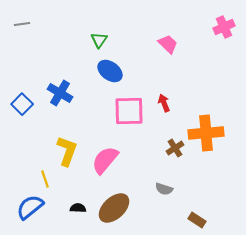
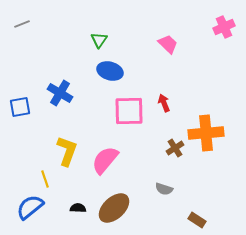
gray line: rotated 14 degrees counterclockwise
blue ellipse: rotated 20 degrees counterclockwise
blue square: moved 2 px left, 3 px down; rotated 35 degrees clockwise
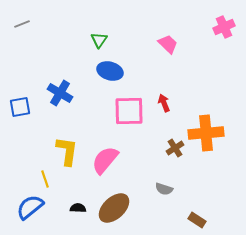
yellow L-shape: rotated 12 degrees counterclockwise
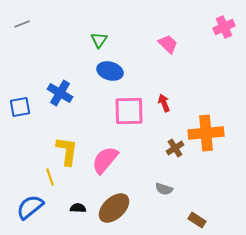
yellow line: moved 5 px right, 2 px up
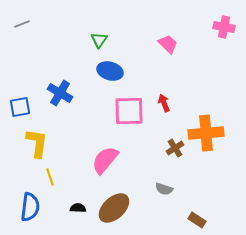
pink cross: rotated 35 degrees clockwise
yellow L-shape: moved 30 px left, 8 px up
blue semicircle: rotated 136 degrees clockwise
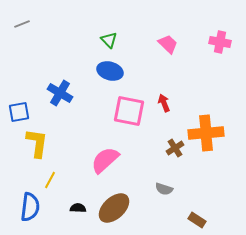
pink cross: moved 4 px left, 15 px down
green triangle: moved 10 px right; rotated 18 degrees counterclockwise
blue square: moved 1 px left, 5 px down
pink square: rotated 12 degrees clockwise
pink semicircle: rotated 8 degrees clockwise
yellow line: moved 3 px down; rotated 48 degrees clockwise
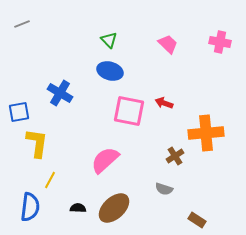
red arrow: rotated 48 degrees counterclockwise
brown cross: moved 8 px down
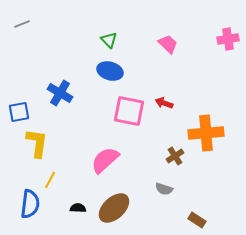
pink cross: moved 8 px right, 3 px up; rotated 20 degrees counterclockwise
blue semicircle: moved 3 px up
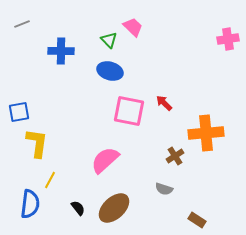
pink trapezoid: moved 35 px left, 17 px up
blue cross: moved 1 px right, 42 px up; rotated 30 degrees counterclockwise
red arrow: rotated 24 degrees clockwise
black semicircle: rotated 49 degrees clockwise
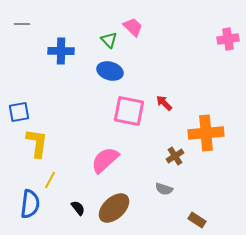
gray line: rotated 21 degrees clockwise
